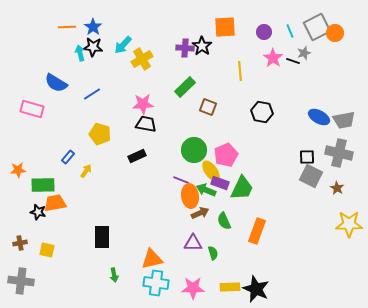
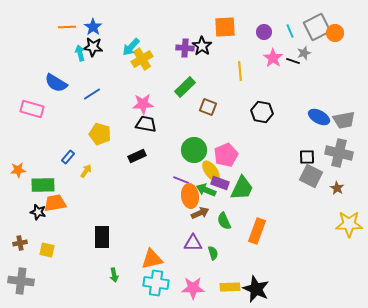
cyan arrow at (123, 45): moved 8 px right, 2 px down
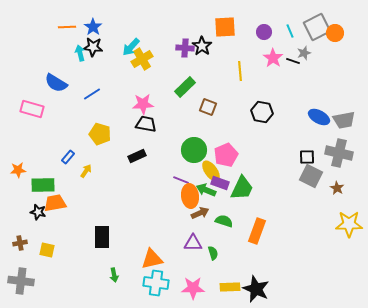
green semicircle at (224, 221): rotated 132 degrees clockwise
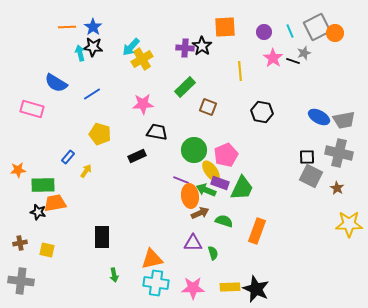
black trapezoid at (146, 124): moved 11 px right, 8 px down
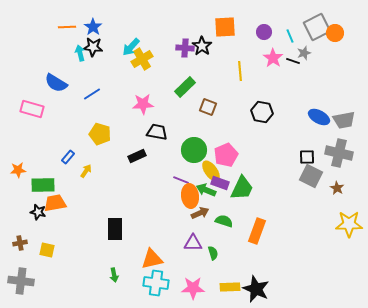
cyan line at (290, 31): moved 5 px down
black rectangle at (102, 237): moved 13 px right, 8 px up
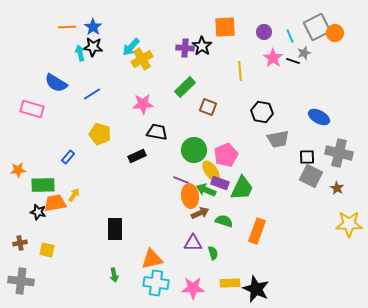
gray trapezoid at (344, 120): moved 66 px left, 19 px down
yellow arrow at (86, 171): moved 12 px left, 24 px down
yellow rectangle at (230, 287): moved 4 px up
